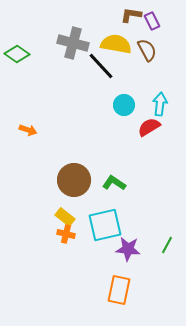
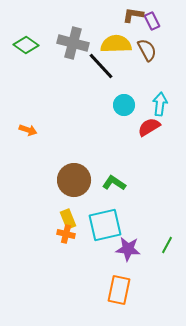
brown L-shape: moved 2 px right
yellow semicircle: rotated 12 degrees counterclockwise
green diamond: moved 9 px right, 9 px up
yellow rectangle: moved 3 px right, 2 px down; rotated 30 degrees clockwise
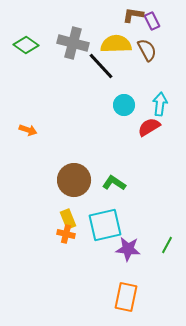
orange rectangle: moved 7 px right, 7 px down
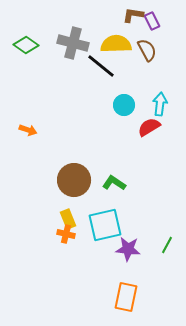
black line: rotated 8 degrees counterclockwise
